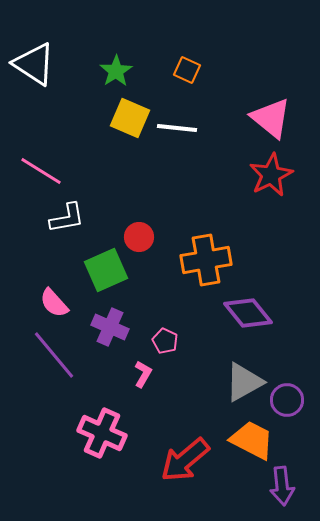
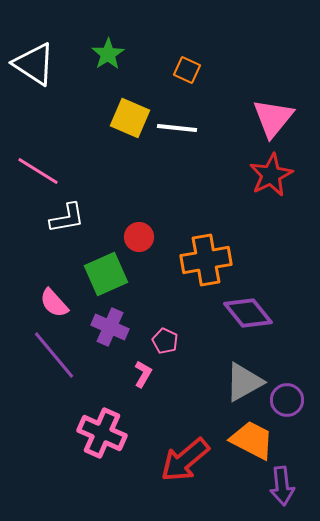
green star: moved 8 px left, 17 px up
pink triangle: moved 2 px right; rotated 30 degrees clockwise
pink line: moved 3 px left
green square: moved 4 px down
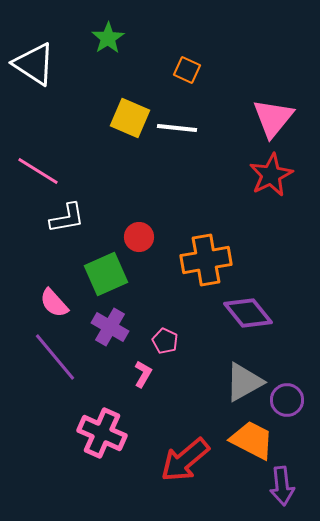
green star: moved 16 px up
purple cross: rotated 6 degrees clockwise
purple line: moved 1 px right, 2 px down
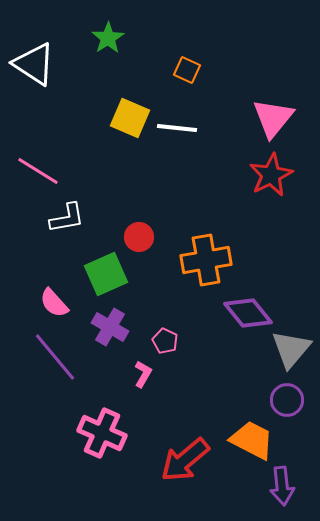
gray triangle: moved 47 px right, 33 px up; rotated 21 degrees counterclockwise
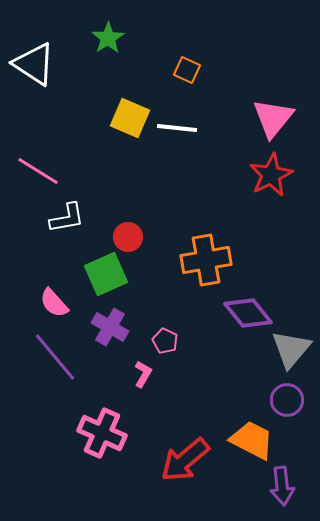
red circle: moved 11 px left
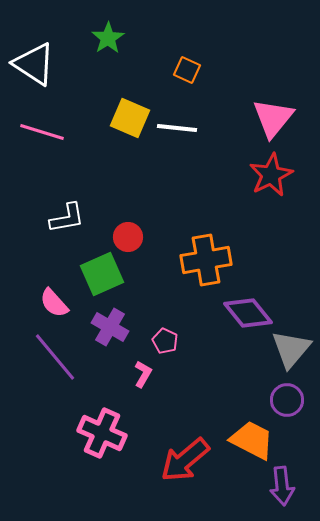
pink line: moved 4 px right, 39 px up; rotated 15 degrees counterclockwise
green square: moved 4 px left
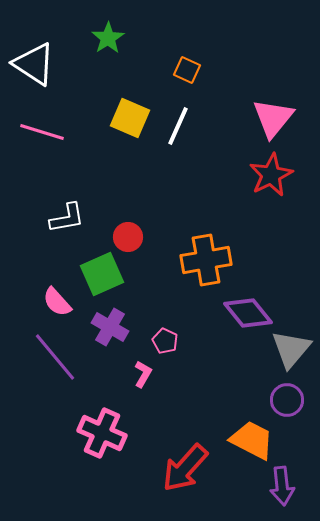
white line: moved 1 px right, 2 px up; rotated 72 degrees counterclockwise
pink semicircle: moved 3 px right, 1 px up
red arrow: moved 8 px down; rotated 8 degrees counterclockwise
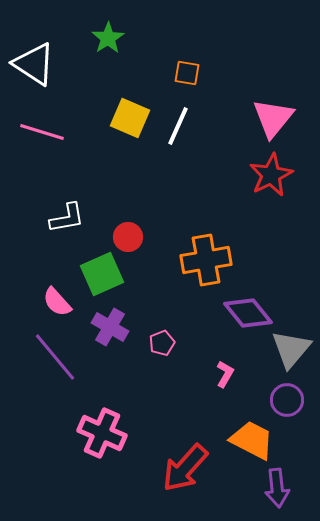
orange square: moved 3 px down; rotated 16 degrees counterclockwise
pink pentagon: moved 3 px left, 2 px down; rotated 25 degrees clockwise
pink L-shape: moved 82 px right
purple arrow: moved 5 px left, 2 px down
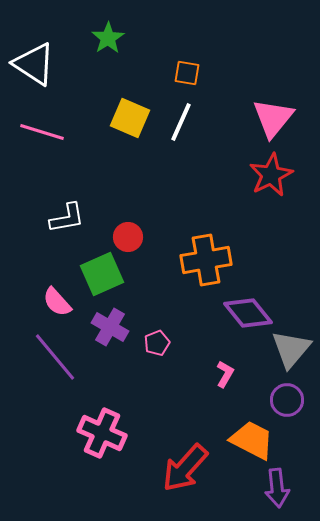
white line: moved 3 px right, 4 px up
pink pentagon: moved 5 px left
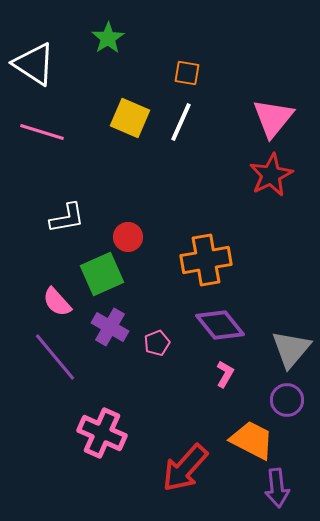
purple diamond: moved 28 px left, 12 px down
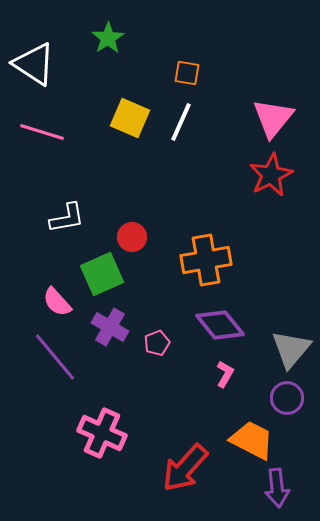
red circle: moved 4 px right
purple circle: moved 2 px up
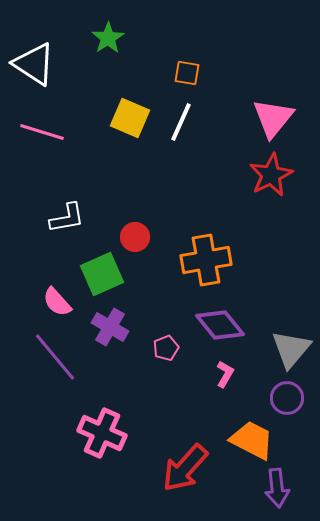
red circle: moved 3 px right
pink pentagon: moved 9 px right, 5 px down
